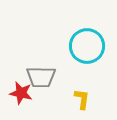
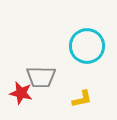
yellow L-shape: rotated 70 degrees clockwise
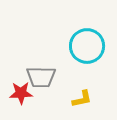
red star: rotated 15 degrees counterclockwise
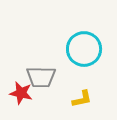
cyan circle: moved 3 px left, 3 px down
red star: rotated 15 degrees clockwise
